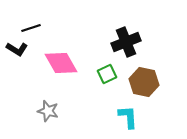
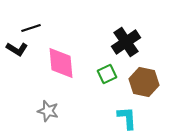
black cross: rotated 12 degrees counterclockwise
pink diamond: rotated 24 degrees clockwise
cyan L-shape: moved 1 px left, 1 px down
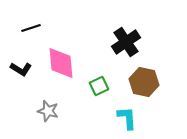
black L-shape: moved 4 px right, 20 px down
green square: moved 8 px left, 12 px down
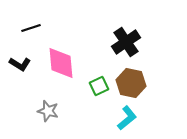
black L-shape: moved 1 px left, 5 px up
brown hexagon: moved 13 px left, 1 px down
cyan L-shape: rotated 55 degrees clockwise
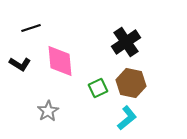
pink diamond: moved 1 px left, 2 px up
green square: moved 1 px left, 2 px down
gray star: rotated 25 degrees clockwise
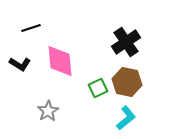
brown hexagon: moved 4 px left, 1 px up
cyan L-shape: moved 1 px left
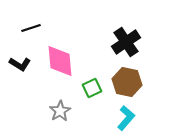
green square: moved 6 px left
gray star: moved 12 px right
cyan L-shape: rotated 10 degrees counterclockwise
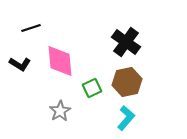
black cross: rotated 20 degrees counterclockwise
brown hexagon: rotated 24 degrees counterclockwise
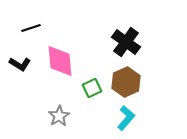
brown hexagon: moved 1 px left; rotated 12 degrees counterclockwise
gray star: moved 1 px left, 5 px down
